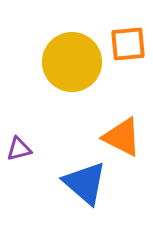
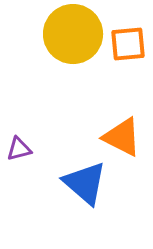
yellow circle: moved 1 px right, 28 px up
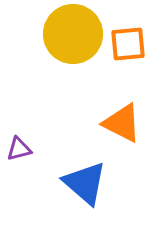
orange triangle: moved 14 px up
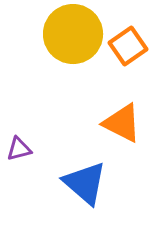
orange square: moved 2 px down; rotated 30 degrees counterclockwise
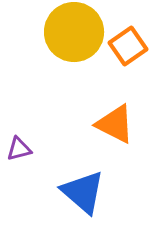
yellow circle: moved 1 px right, 2 px up
orange triangle: moved 7 px left, 1 px down
blue triangle: moved 2 px left, 9 px down
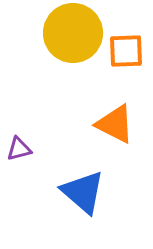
yellow circle: moved 1 px left, 1 px down
orange square: moved 2 px left, 5 px down; rotated 33 degrees clockwise
